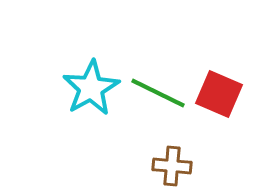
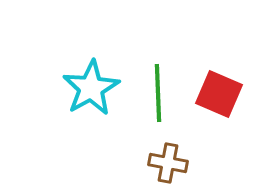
green line: rotated 62 degrees clockwise
brown cross: moved 4 px left, 3 px up; rotated 6 degrees clockwise
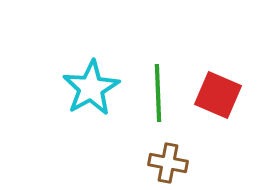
red square: moved 1 px left, 1 px down
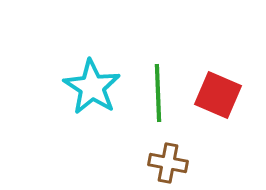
cyan star: moved 1 px right, 1 px up; rotated 10 degrees counterclockwise
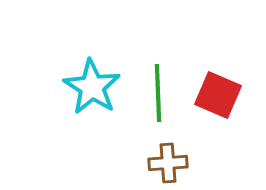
brown cross: rotated 15 degrees counterclockwise
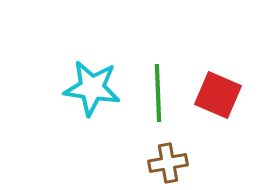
cyan star: moved 1 px down; rotated 24 degrees counterclockwise
brown cross: rotated 6 degrees counterclockwise
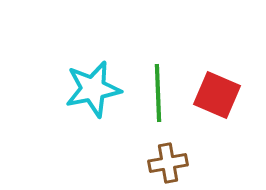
cyan star: moved 1 px right, 1 px down; rotated 20 degrees counterclockwise
red square: moved 1 px left
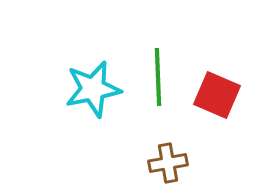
green line: moved 16 px up
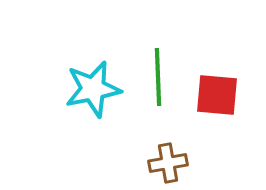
red square: rotated 18 degrees counterclockwise
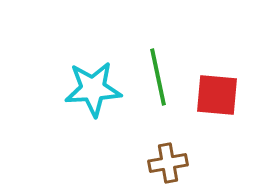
green line: rotated 10 degrees counterclockwise
cyan star: rotated 8 degrees clockwise
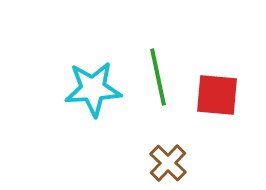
brown cross: rotated 36 degrees counterclockwise
